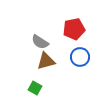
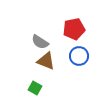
blue circle: moved 1 px left, 1 px up
brown triangle: rotated 36 degrees clockwise
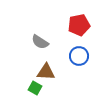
red pentagon: moved 5 px right, 4 px up
brown triangle: moved 11 px down; rotated 18 degrees counterclockwise
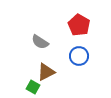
red pentagon: rotated 30 degrees counterclockwise
brown triangle: rotated 30 degrees counterclockwise
green square: moved 2 px left, 1 px up
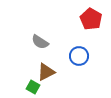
red pentagon: moved 12 px right, 6 px up
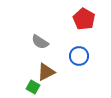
red pentagon: moved 7 px left
